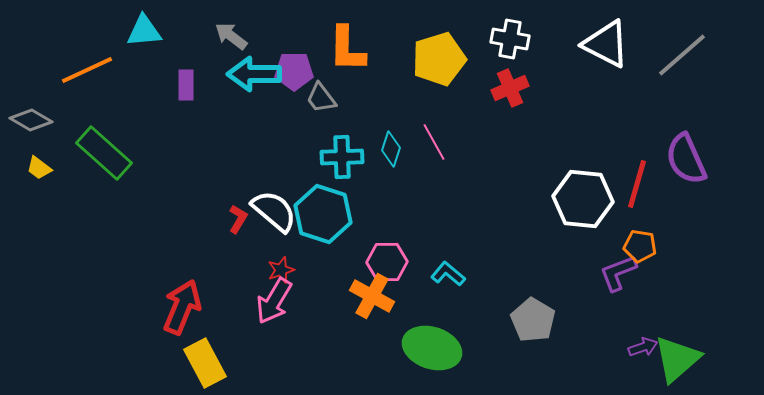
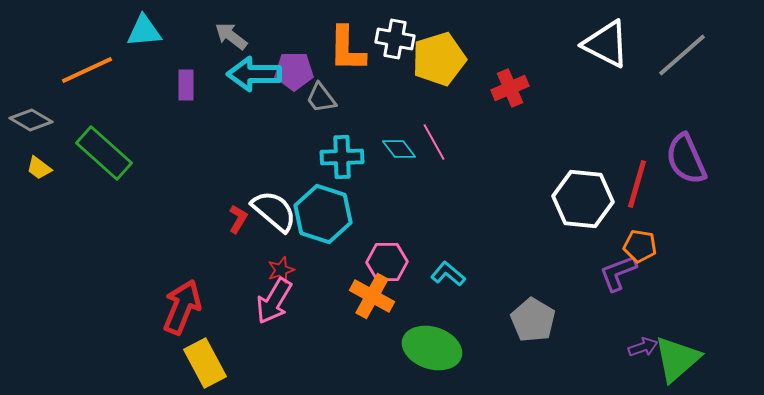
white cross: moved 115 px left
cyan diamond: moved 8 px right; rotated 56 degrees counterclockwise
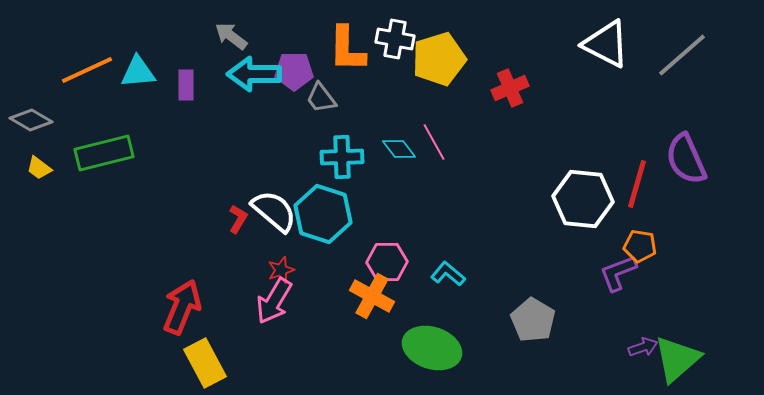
cyan triangle: moved 6 px left, 41 px down
green rectangle: rotated 56 degrees counterclockwise
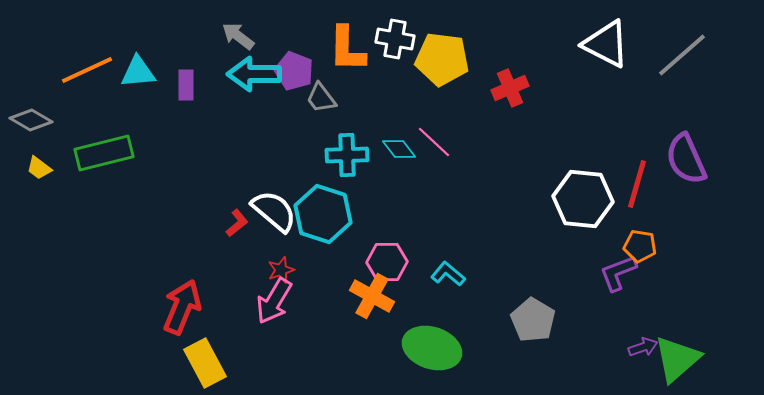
gray arrow: moved 7 px right
yellow pentagon: moved 3 px right; rotated 24 degrees clockwise
purple pentagon: rotated 21 degrees clockwise
pink line: rotated 18 degrees counterclockwise
cyan cross: moved 5 px right, 2 px up
red L-shape: moved 1 px left, 4 px down; rotated 20 degrees clockwise
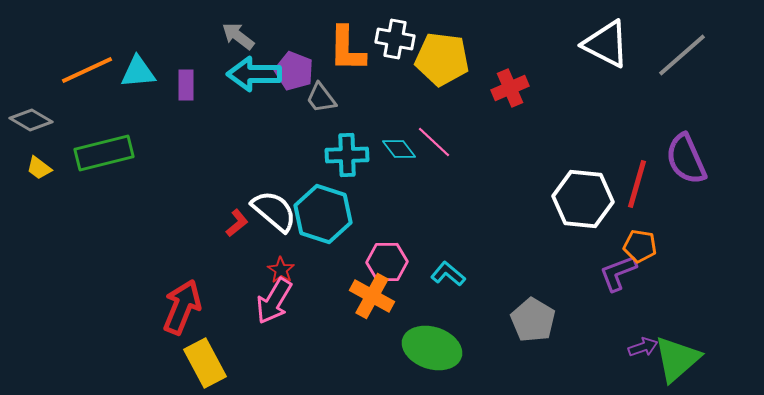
red star: rotated 20 degrees counterclockwise
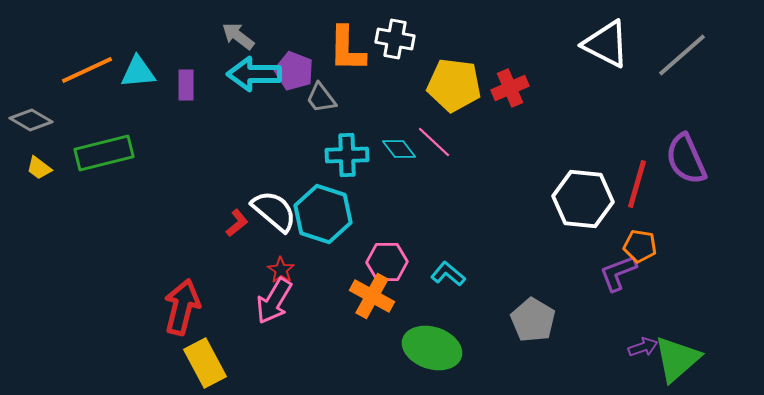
yellow pentagon: moved 12 px right, 26 px down
red arrow: rotated 8 degrees counterclockwise
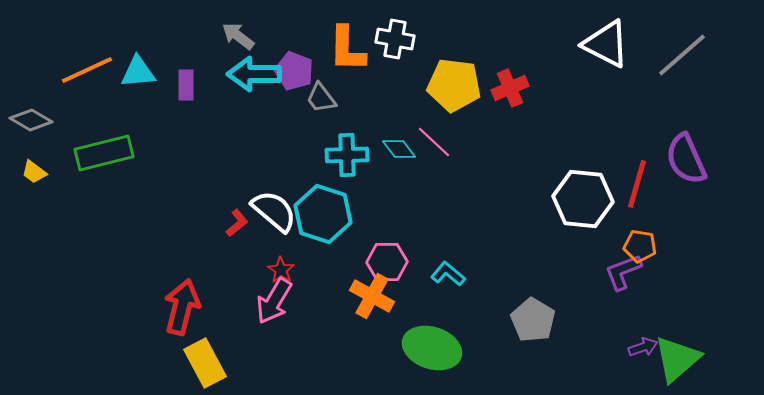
yellow trapezoid: moved 5 px left, 4 px down
purple L-shape: moved 5 px right, 1 px up
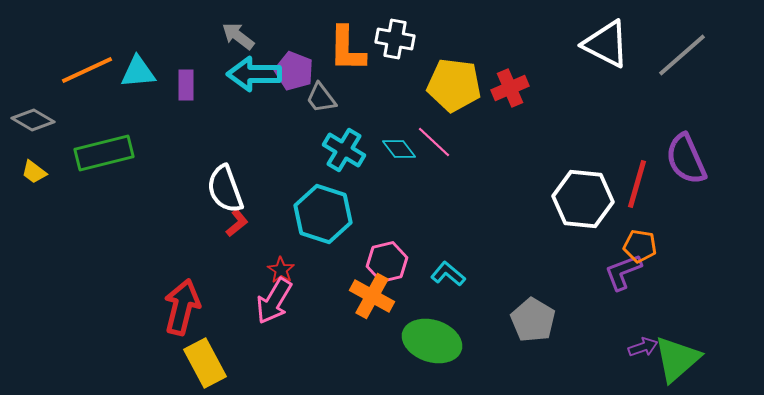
gray diamond: moved 2 px right
cyan cross: moved 3 px left, 5 px up; rotated 33 degrees clockwise
white semicircle: moved 49 px left, 22 px up; rotated 150 degrees counterclockwise
pink hexagon: rotated 12 degrees counterclockwise
green ellipse: moved 7 px up
